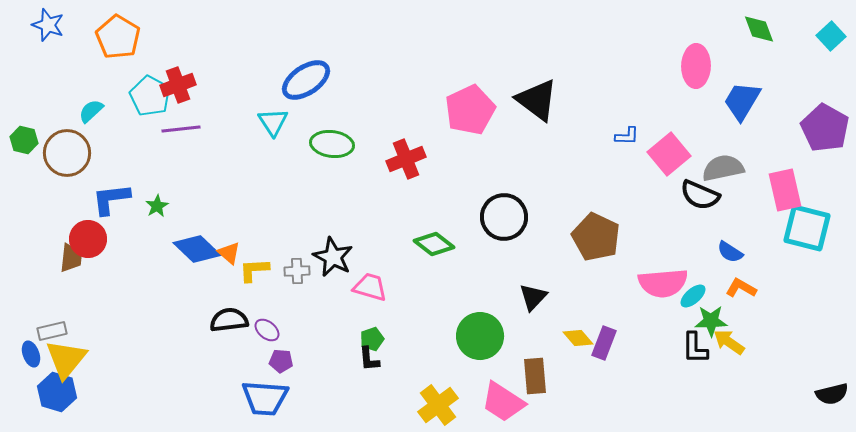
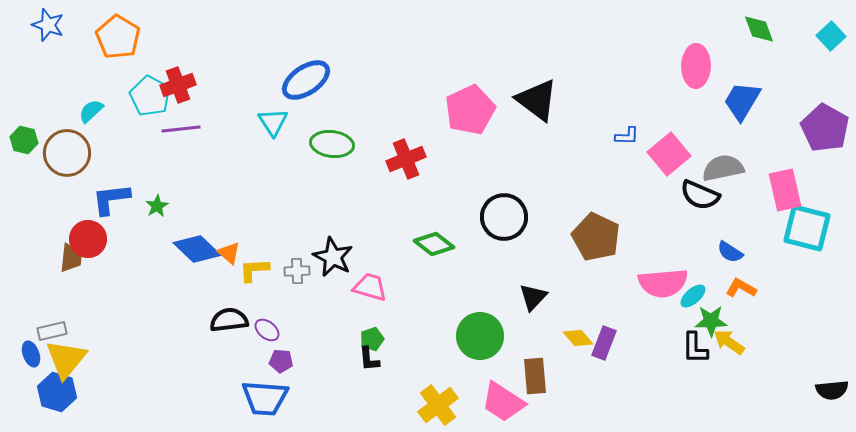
black semicircle at (832, 394): moved 4 px up; rotated 8 degrees clockwise
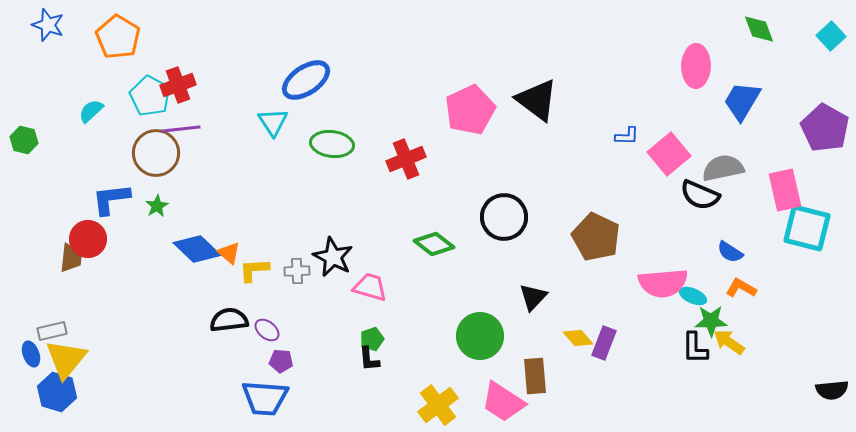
brown circle at (67, 153): moved 89 px right
cyan ellipse at (693, 296): rotated 64 degrees clockwise
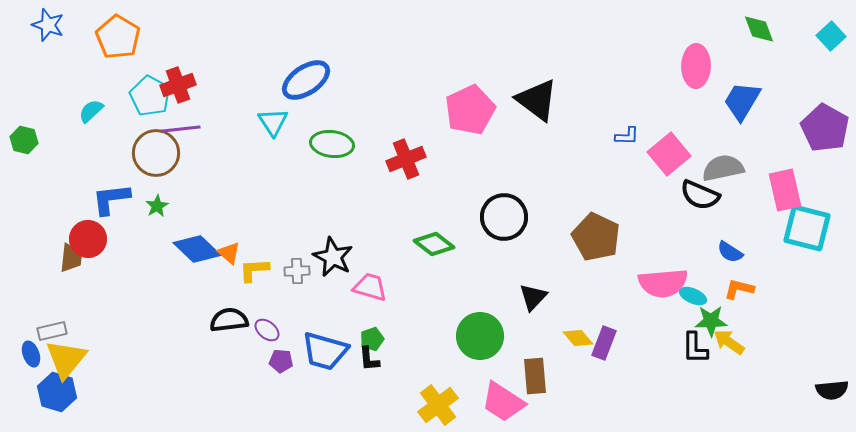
orange L-shape at (741, 288): moved 2 px left, 1 px down; rotated 16 degrees counterclockwise
blue trapezoid at (265, 398): moved 60 px right, 47 px up; rotated 12 degrees clockwise
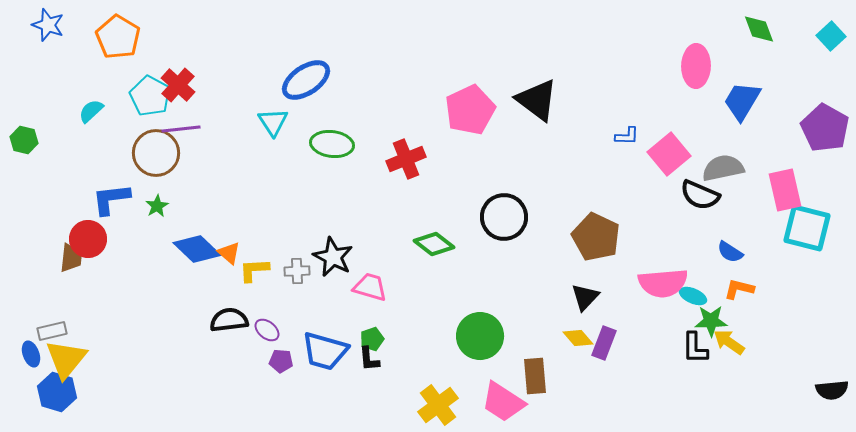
red cross at (178, 85): rotated 28 degrees counterclockwise
black triangle at (533, 297): moved 52 px right
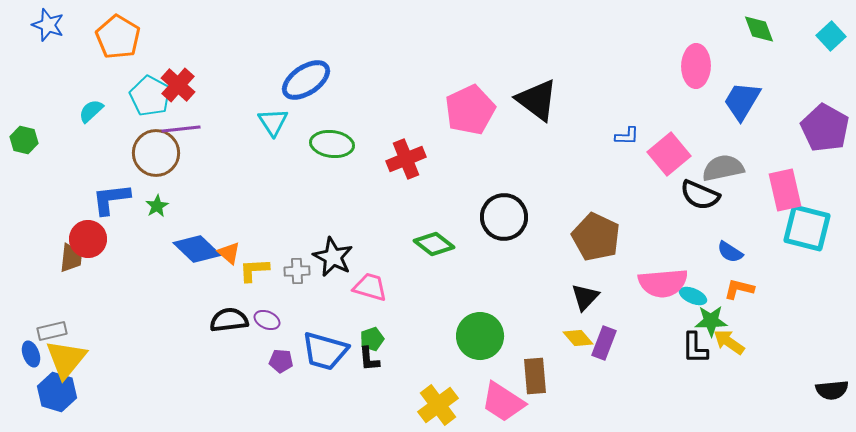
purple ellipse at (267, 330): moved 10 px up; rotated 15 degrees counterclockwise
